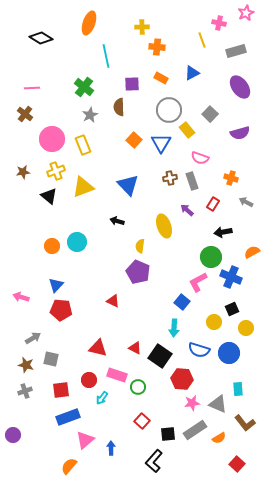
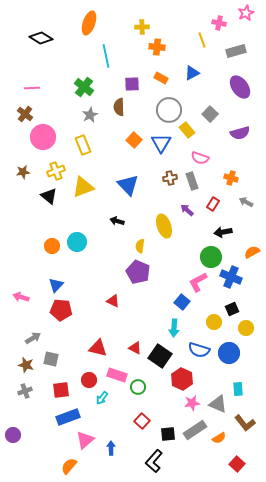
pink circle at (52, 139): moved 9 px left, 2 px up
red hexagon at (182, 379): rotated 20 degrees clockwise
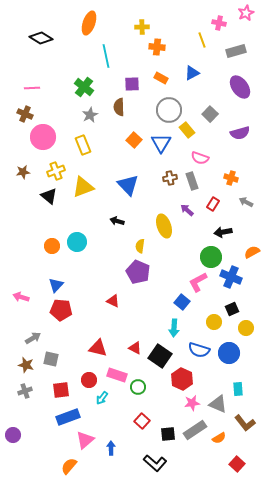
brown cross at (25, 114): rotated 14 degrees counterclockwise
black L-shape at (154, 461): moved 1 px right, 2 px down; rotated 90 degrees counterclockwise
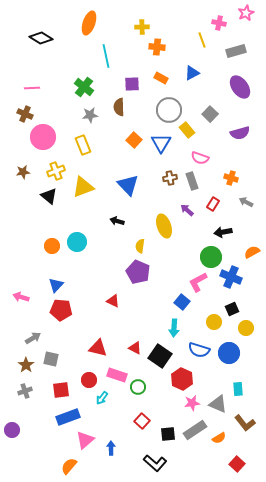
gray star at (90, 115): rotated 21 degrees clockwise
brown star at (26, 365): rotated 21 degrees clockwise
purple circle at (13, 435): moved 1 px left, 5 px up
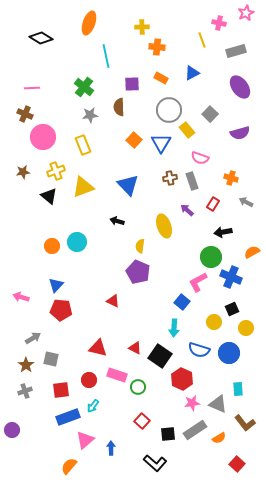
cyan arrow at (102, 398): moved 9 px left, 8 px down
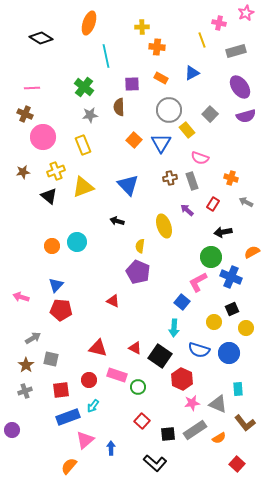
purple semicircle at (240, 133): moved 6 px right, 17 px up
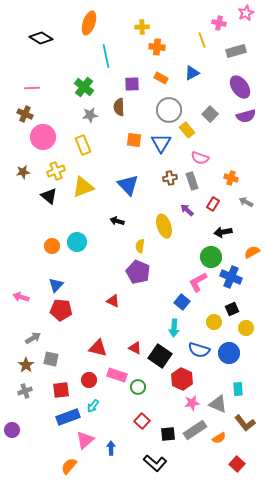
orange square at (134, 140): rotated 35 degrees counterclockwise
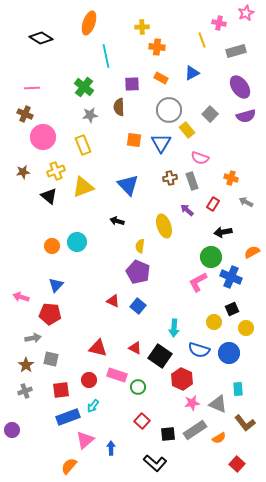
blue square at (182, 302): moved 44 px left, 4 px down
red pentagon at (61, 310): moved 11 px left, 4 px down
gray arrow at (33, 338): rotated 21 degrees clockwise
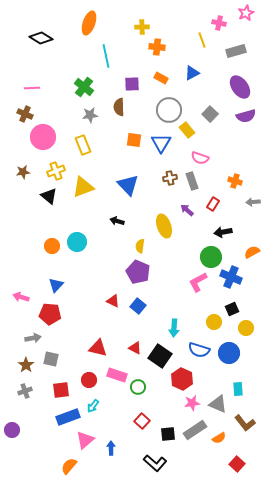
orange cross at (231, 178): moved 4 px right, 3 px down
gray arrow at (246, 202): moved 7 px right; rotated 32 degrees counterclockwise
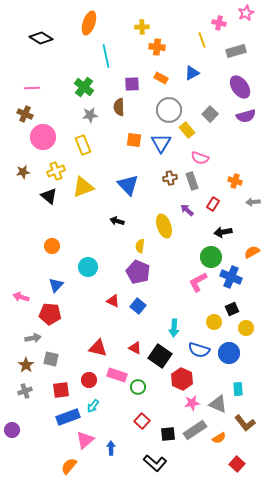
cyan circle at (77, 242): moved 11 px right, 25 px down
